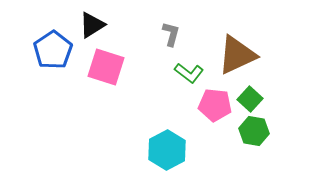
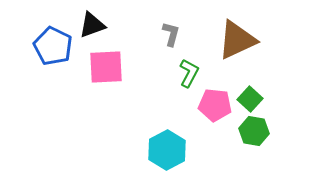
black triangle: rotated 12 degrees clockwise
blue pentagon: moved 4 px up; rotated 12 degrees counterclockwise
brown triangle: moved 15 px up
pink square: rotated 21 degrees counterclockwise
green L-shape: rotated 100 degrees counterclockwise
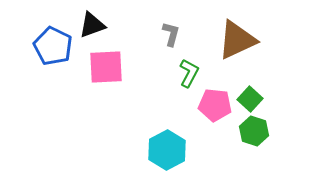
green hexagon: rotated 8 degrees clockwise
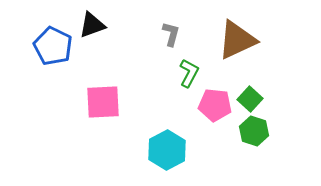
pink square: moved 3 px left, 35 px down
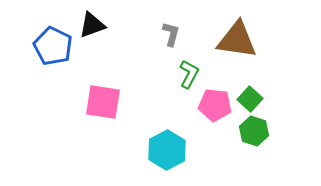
brown triangle: rotated 33 degrees clockwise
green L-shape: moved 1 px down
pink square: rotated 12 degrees clockwise
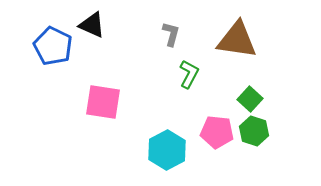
black triangle: rotated 44 degrees clockwise
pink pentagon: moved 2 px right, 27 px down
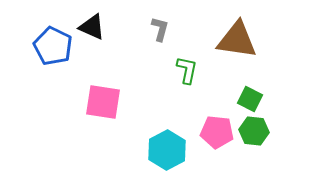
black triangle: moved 2 px down
gray L-shape: moved 11 px left, 5 px up
green L-shape: moved 2 px left, 4 px up; rotated 16 degrees counterclockwise
green square: rotated 15 degrees counterclockwise
green hexagon: rotated 12 degrees counterclockwise
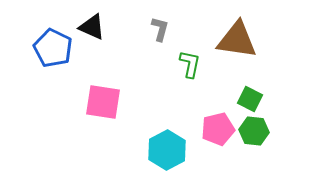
blue pentagon: moved 2 px down
green L-shape: moved 3 px right, 6 px up
pink pentagon: moved 1 px right, 3 px up; rotated 20 degrees counterclockwise
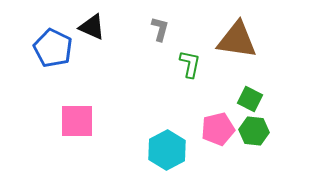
pink square: moved 26 px left, 19 px down; rotated 9 degrees counterclockwise
